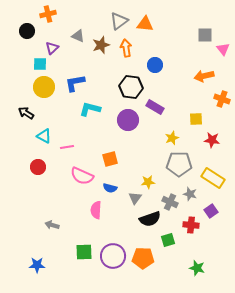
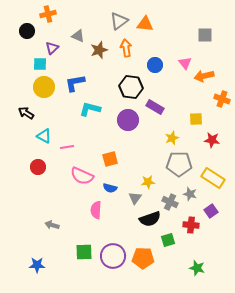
brown star at (101, 45): moved 2 px left, 5 px down
pink triangle at (223, 49): moved 38 px left, 14 px down
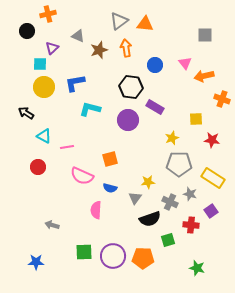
blue star at (37, 265): moved 1 px left, 3 px up
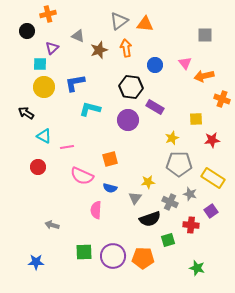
red star at (212, 140): rotated 14 degrees counterclockwise
